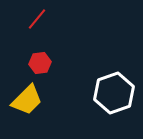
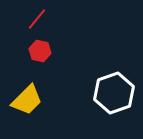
red hexagon: moved 12 px up; rotated 20 degrees clockwise
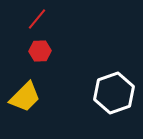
red hexagon: rotated 15 degrees counterclockwise
yellow trapezoid: moved 2 px left, 3 px up
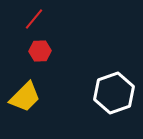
red line: moved 3 px left
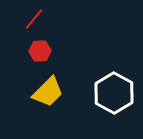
white hexagon: rotated 12 degrees counterclockwise
yellow trapezoid: moved 23 px right, 5 px up
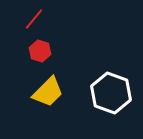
red hexagon: rotated 20 degrees clockwise
white hexagon: moved 3 px left; rotated 9 degrees counterclockwise
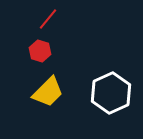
red line: moved 14 px right
white hexagon: rotated 15 degrees clockwise
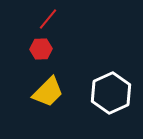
red hexagon: moved 1 px right, 2 px up; rotated 20 degrees counterclockwise
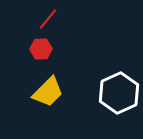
white hexagon: moved 8 px right
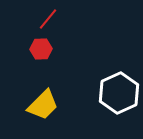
yellow trapezoid: moved 5 px left, 13 px down
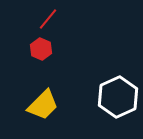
red hexagon: rotated 25 degrees clockwise
white hexagon: moved 1 px left, 4 px down
